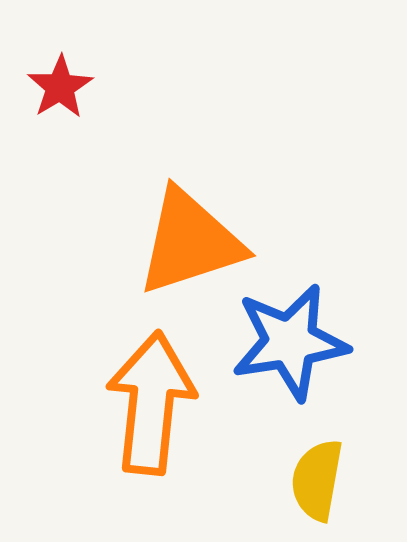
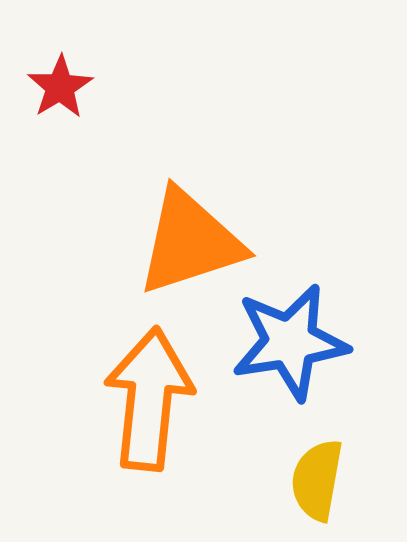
orange arrow: moved 2 px left, 4 px up
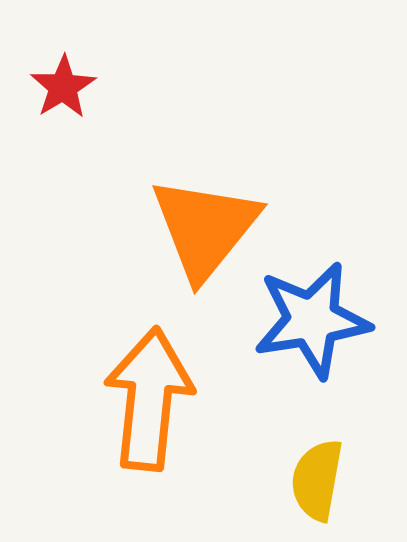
red star: moved 3 px right
orange triangle: moved 15 px right, 14 px up; rotated 33 degrees counterclockwise
blue star: moved 22 px right, 22 px up
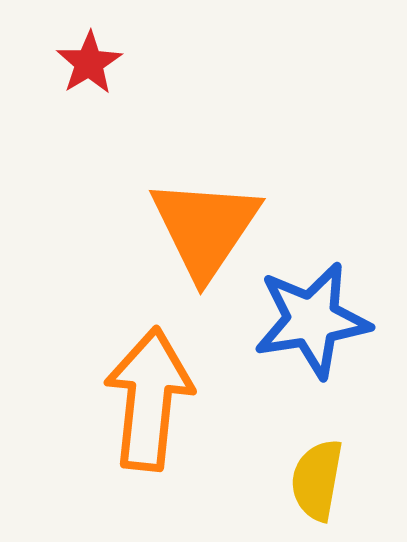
red star: moved 26 px right, 24 px up
orange triangle: rotated 5 degrees counterclockwise
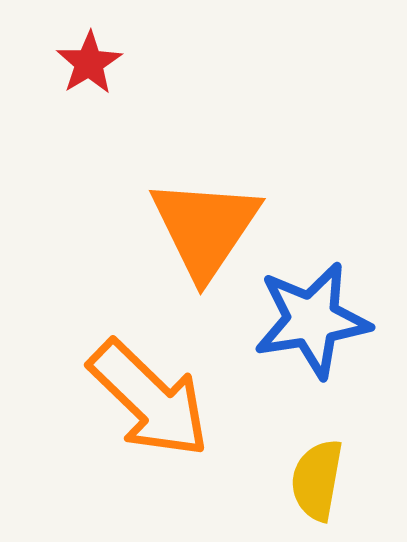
orange arrow: rotated 128 degrees clockwise
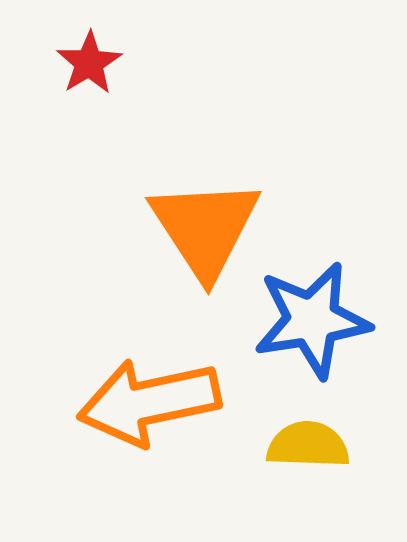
orange triangle: rotated 7 degrees counterclockwise
orange arrow: moved 3 px down; rotated 124 degrees clockwise
yellow semicircle: moved 9 px left, 35 px up; rotated 82 degrees clockwise
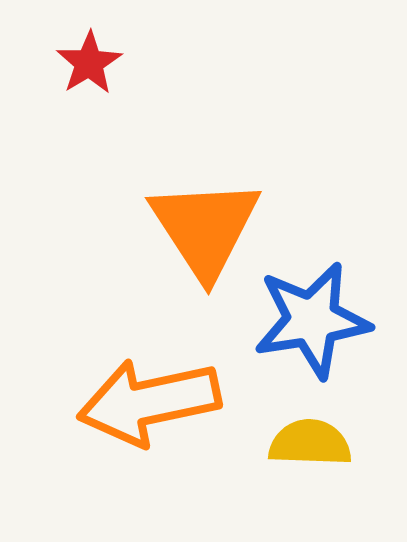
yellow semicircle: moved 2 px right, 2 px up
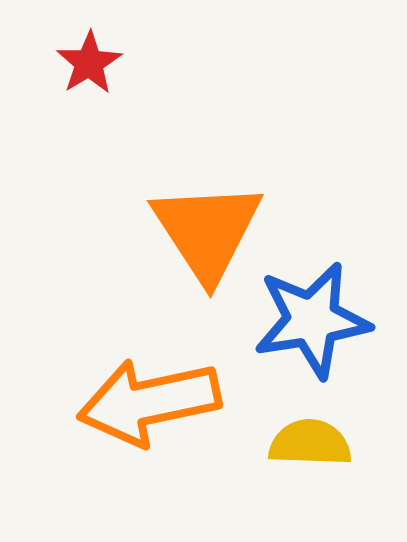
orange triangle: moved 2 px right, 3 px down
